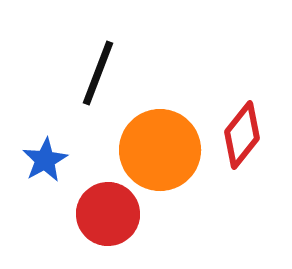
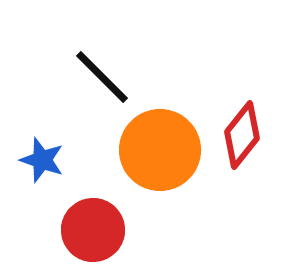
black line: moved 4 px right, 4 px down; rotated 66 degrees counterclockwise
blue star: moved 3 px left; rotated 24 degrees counterclockwise
red circle: moved 15 px left, 16 px down
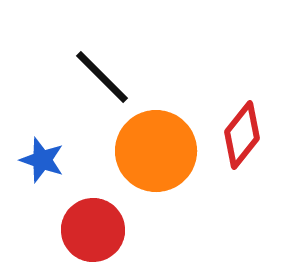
orange circle: moved 4 px left, 1 px down
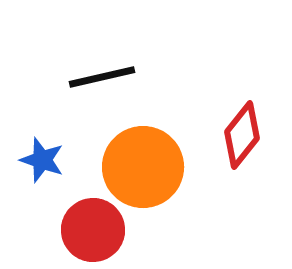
black line: rotated 58 degrees counterclockwise
orange circle: moved 13 px left, 16 px down
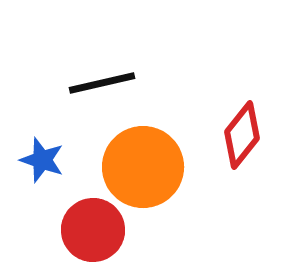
black line: moved 6 px down
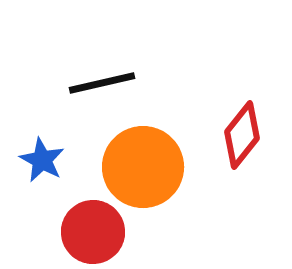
blue star: rotated 9 degrees clockwise
red circle: moved 2 px down
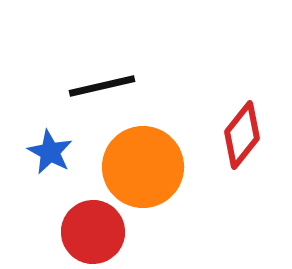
black line: moved 3 px down
blue star: moved 8 px right, 8 px up
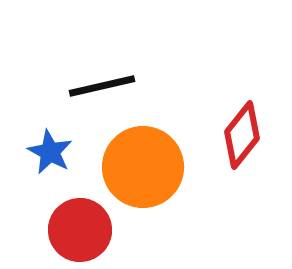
red circle: moved 13 px left, 2 px up
